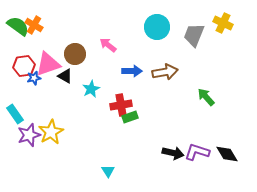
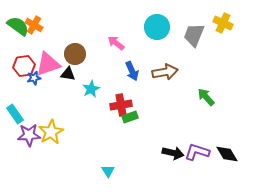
pink arrow: moved 8 px right, 2 px up
blue arrow: rotated 66 degrees clockwise
black triangle: moved 3 px right, 2 px up; rotated 21 degrees counterclockwise
purple star: rotated 15 degrees clockwise
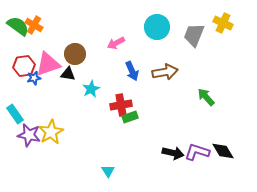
pink arrow: rotated 66 degrees counterclockwise
purple star: rotated 15 degrees clockwise
black diamond: moved 4 px left, 3 px up
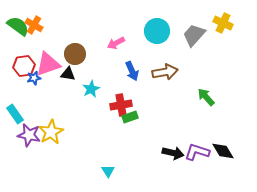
cyan circle: moved 4 px down
gray trapezoid: rotated 20 degrees clockwise
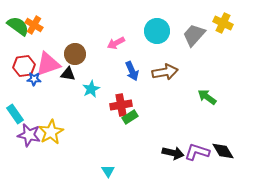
blue star: moved 1 px down; rotated 16 degrees clockwise
green arrow: moved 1 px right; rotated 12 degrees counterclockwise
green rectangle: rotated 14 degrees counterclockwise
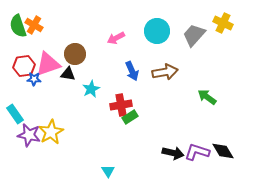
green semicircle: rotated 145 degrees counterclockwise
pink arrow: moved 5 px up
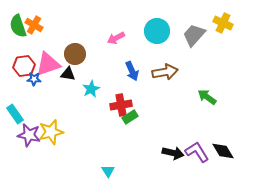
yellow star: rotated 15 degrees clockwise
purple L-shape: rotated 40 degrees clockwise
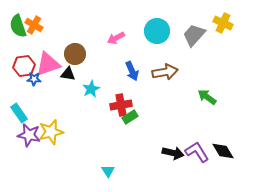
cyan rectangle: moved 4 px right, 1 px up
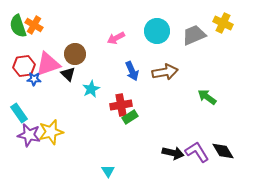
gray trapezoid: rotated 25 degrees clockwise
black triangle: rotated 35 degrees clockwise
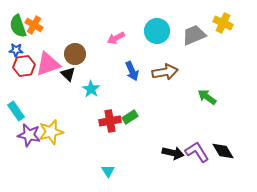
blue star: moved 18 px left, 29 px up
cyan star: rotated 12 degrees counterclockwise
red cross: moved 11 px left, 16 px down
cyan rectangle: moved 3 px left, 2 px up
